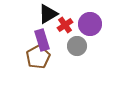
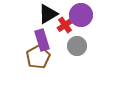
purple circle: moved 9 px left, 9 px up
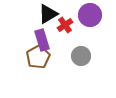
purple circle: moved 9 px right
gray circle: moved 4 px right, 10 px down
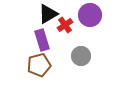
brown pentagon: moved 1 px right, 8 px down; rotated 15 degrees clockwise
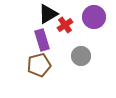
purple circle: moved 4 px right, 2 px down
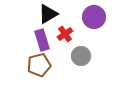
red cross: moved 9 px down
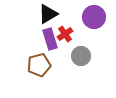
purple rectangle: moved 8 px right, 1 px up
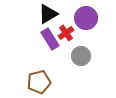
purple circle: moved 8 px left, 1 px down
red cross: moved 1 px right, 1 px up
purple rectangle: rotated 15 degrees counterclockwise
brown pentagon: moved 17 px down
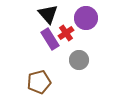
black triangle: rotated 40 degrees counterclockwise
gray circle: moved 2 px left, 4 px down
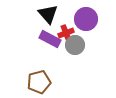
purple circle: moved 1 px down
red cross: rotated 14 degrees clockwise
purple rectangle: rotated 30 degrees counterclockwise
gray circle: moved 4 px left, 15 px up
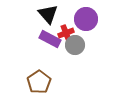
brown pentagon: rotated 20 degrees counterclockwise
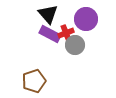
purple rectangle: moved 5 px up
brown pentagon: moved 5 px left, 1 px up; rotated 15 degrees clockwise
